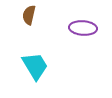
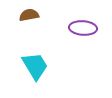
brown semicircle: rotated 66 degrees clockwise
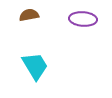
purple ellipse: moved 9 px up
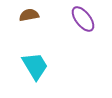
purple ellipse: rotated 48 degrees clockwise
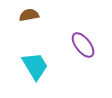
purple ellipse: moved 26 px down
